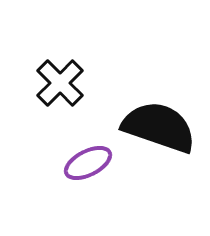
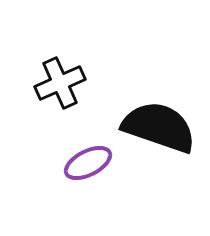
black cross: rotated 21 degrees clockwise
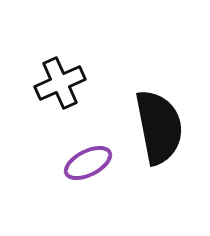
black semicircle: rotated 60 degrees clockwise
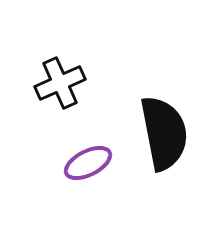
black semicircle: moved 5 px right, 6 px down
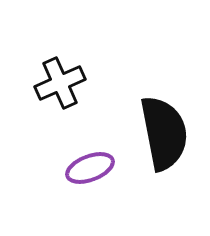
purple ellipse: moved 2 px right, 5 px down; rotated 6 degrees clockwise
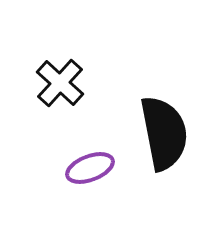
black cross: rotated 24 degrees counterclockwise
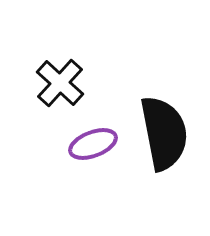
purple ellipse: moved 3 px right, 24 px up
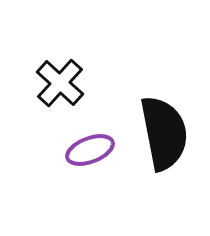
purple ellipse: moved 3 px left, 6 px down
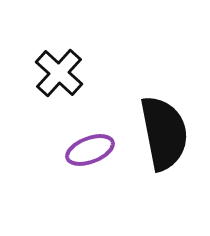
black cross: moved 1 px left, 10 px up
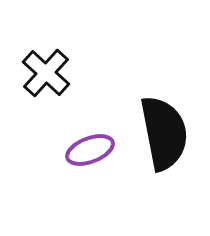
black cross: moved 13 px left
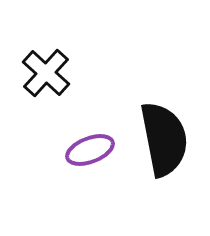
black semicircle: moved 6 px down
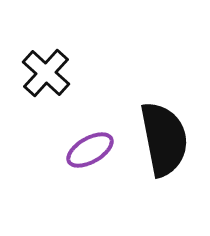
purple ellipse: rotated 9 degrees counterclockwise
